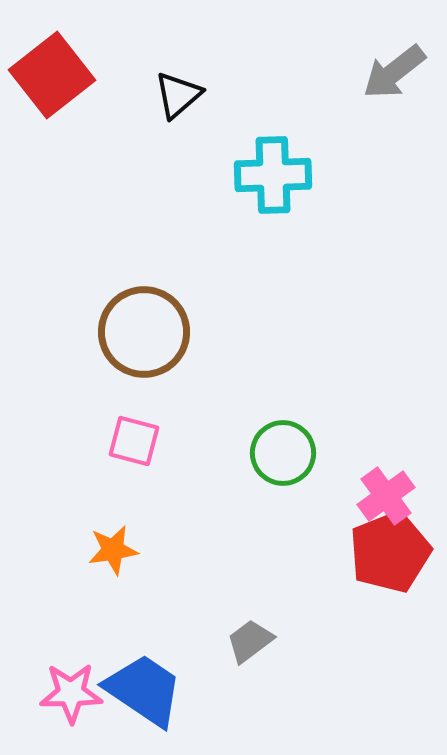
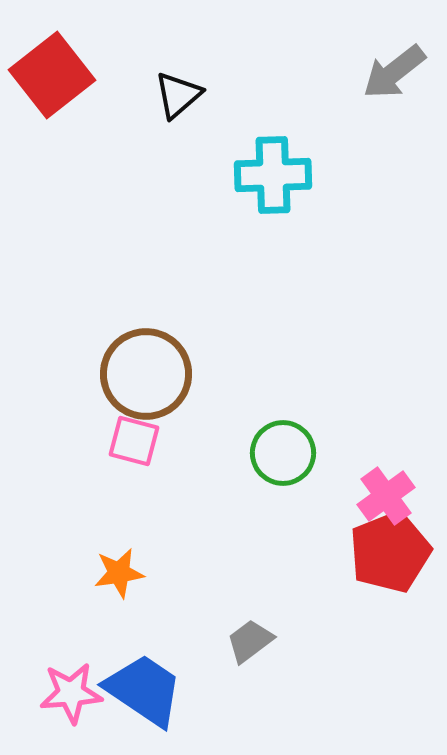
brown circle: moved 2 px right, 42 px down
orange star: moved 6 px right, 23 px down
pink star: rotated 4 degrees counterclockwise
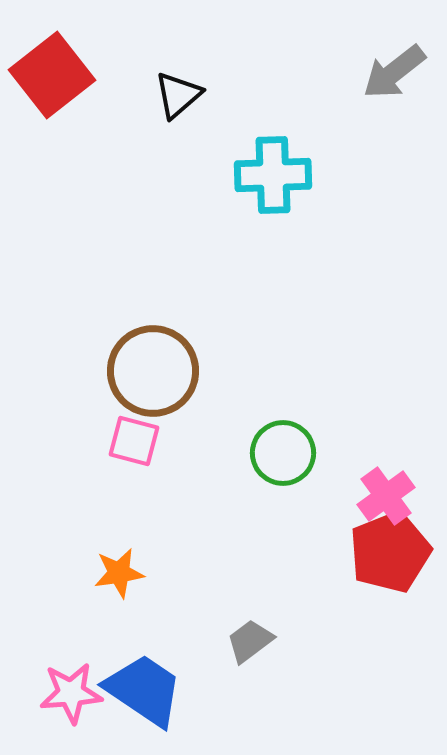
brown circle: moved 7 px right, 3 px up
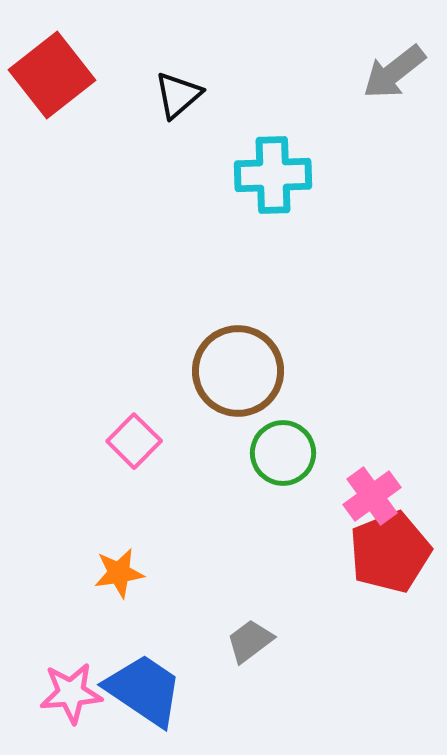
brown circle: moved 85 px right
pink square: rotated 30 degrees clockwise
pink cross: moved 14 px left
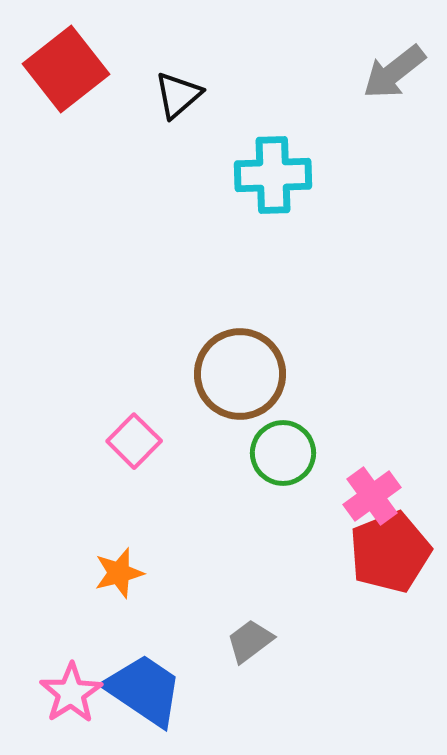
red square: moved 14 px right, 6 px up
brown circle: moved 2 px right, 3 px down
orange star: rotated 6 degrees counterclockwise
pink star: rotated 28 degrees counterclockwise
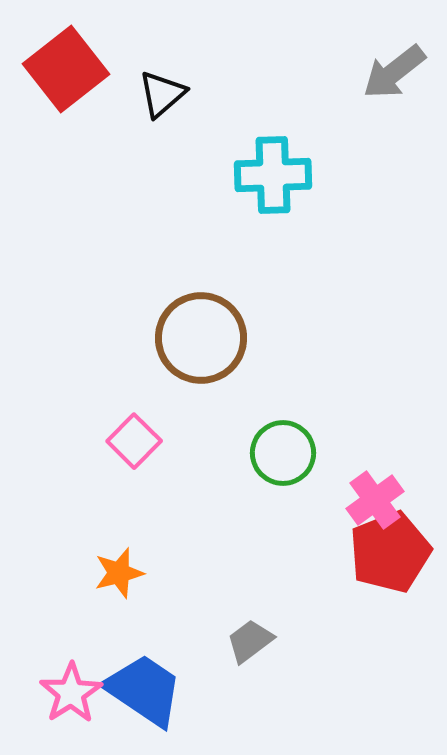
black triangle: moved 16 px left, 1 px up
brown circle: moved 39 px left, 36 px up
pink cross: moved 3 px right, 4 px down
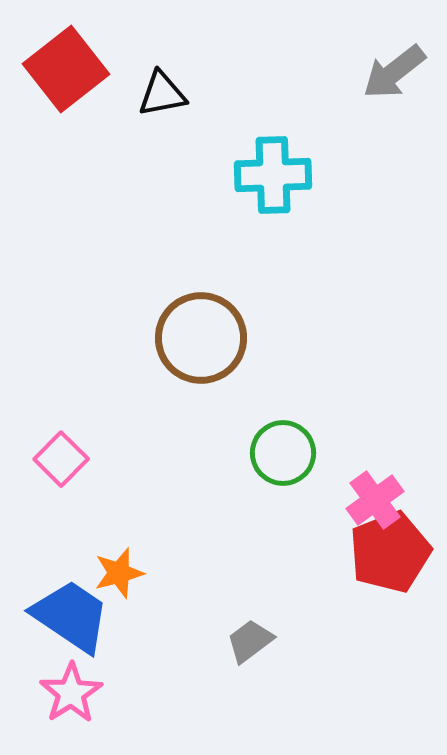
black triangle: rotated 30 degrees clockwise
pink square: moved 73 px left, 18 px down
blue trapezoid: moved 73 px left, 74 px up
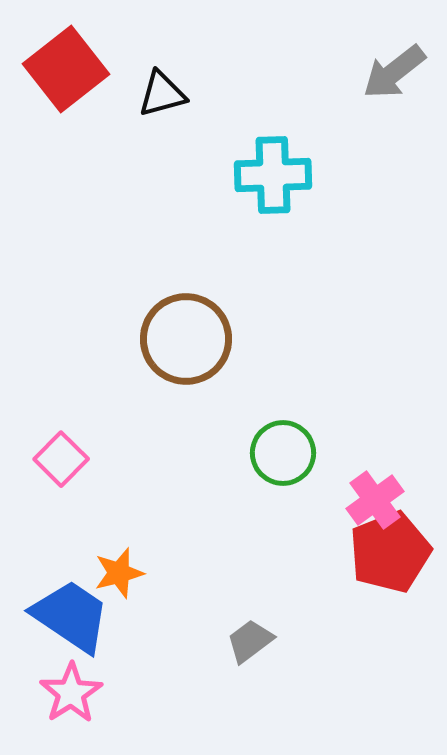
black triangle: rotated 4 degrees counterclockwise
brown circle: moved 15 px left, 1 px down
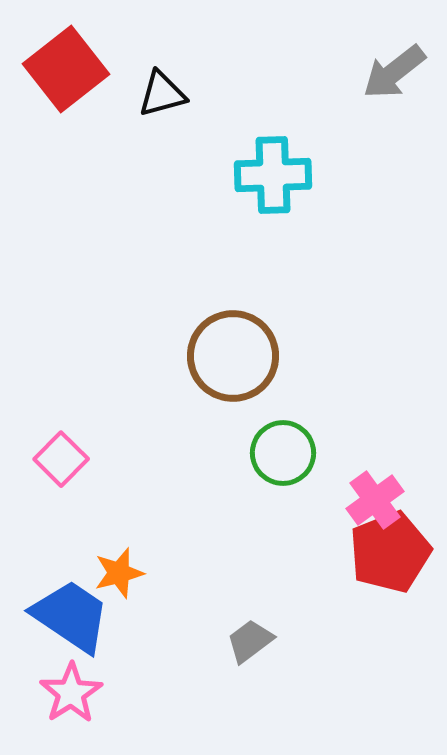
brown circle: moved 47 px right, 17 px down
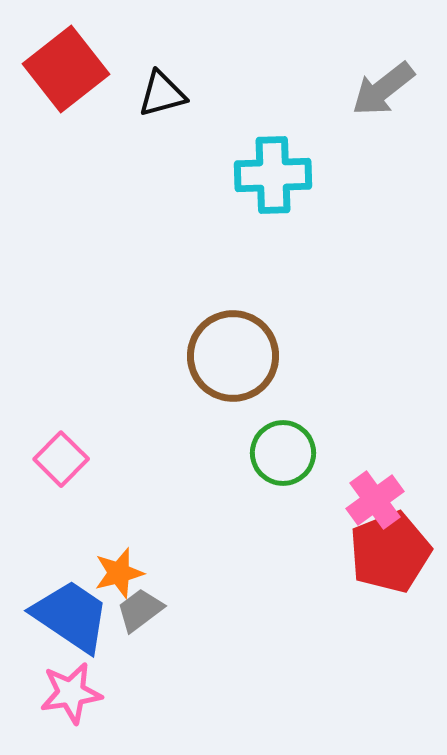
gray arrow: moved 11 px left, 17 px down
gray trapezoid: moved 110 px left, 31 px up
pink star: rotated 24 degrees clockwise
